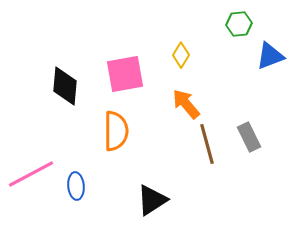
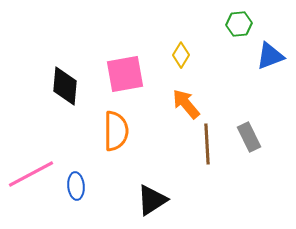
brown line: rotated 12 degrees clockwise
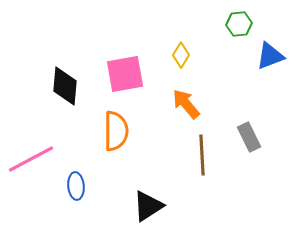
brown line: moved 5 px left, 11 px down
pink line: moved 15 px up
black triangle: moved 4 px left, 6 px down
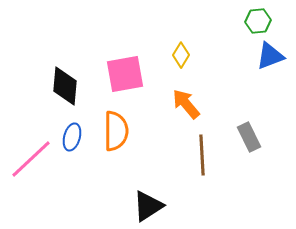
green hexagon: moved 19 px right, 3 px up
pink line: rotated 15 degrees counterclockwise
blue ellipse: moved 4 px left, 49 px up; rotated 20 degrees clockwise
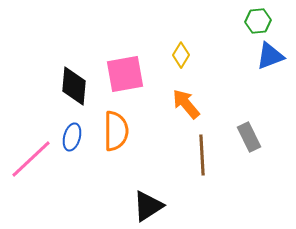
black diamond: moved 9 px right
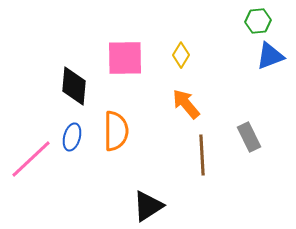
pink square: moved 16 px up; rotated 9 degrees clockwise
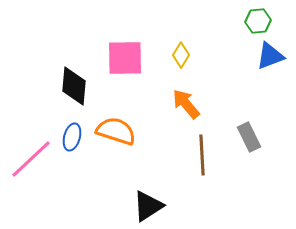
orange semicircle: rotated 72 degrees counterclockwise
